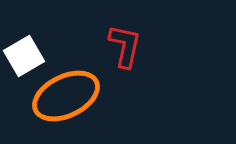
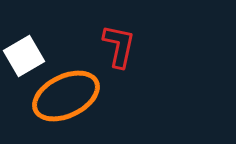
red L-shape: moved 6 px left
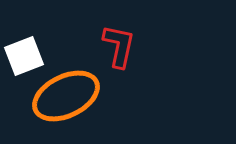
white square: rotated 9 degrees clockwise
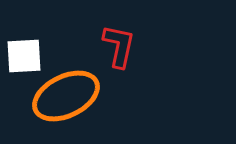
white square: rotated 18 degrees clockwise
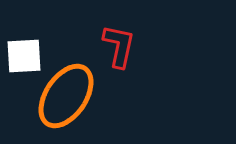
orange ellipse: rotated 30 degrees counterclockwise
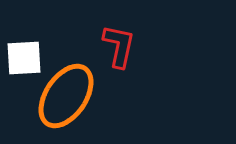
white square: moved 2 px down
